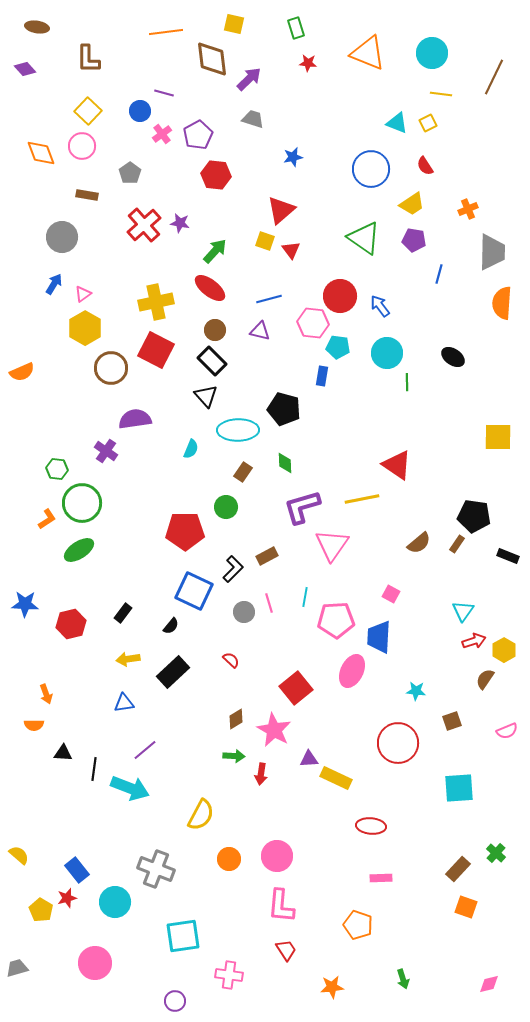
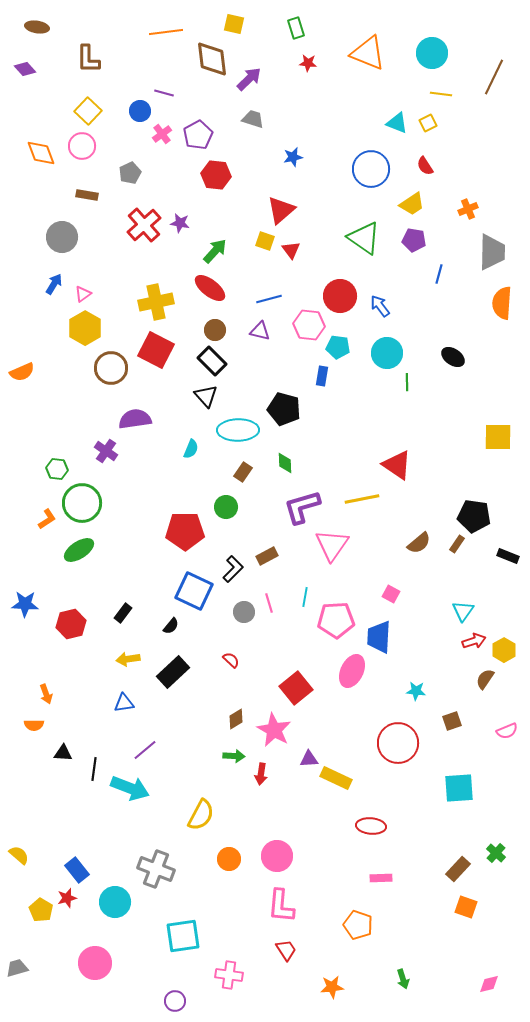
gray pentagon at (130, 173): rotated 10 degrees clockwise
pink hexagon at (313, 323): moved 4 px left, 2 px down
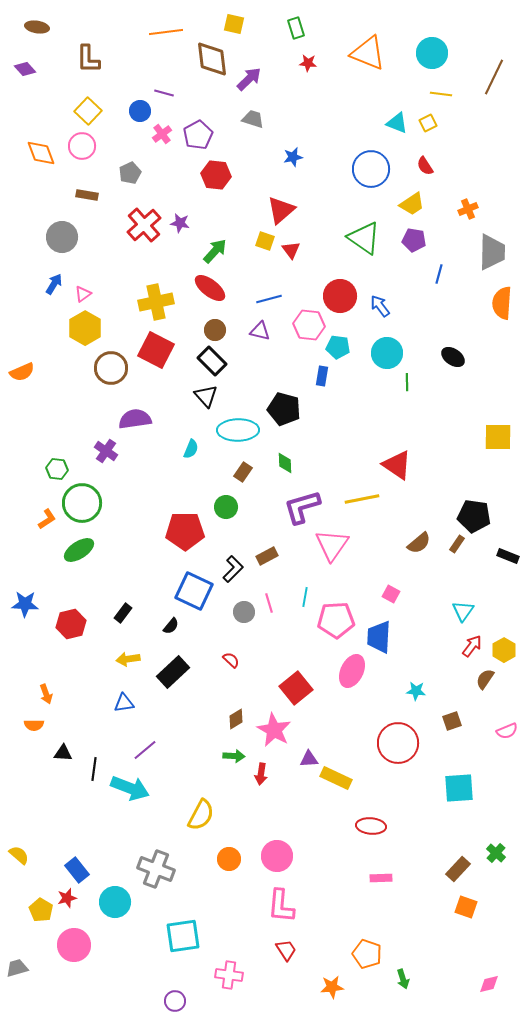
red arrow at (474, 641): moved 2 px left, 5 px down; rotated 35 degrees counterclockwise
orange pentagon at (358, 925): moved 9 px right, 29 px down
pink circle at (95, 963): moved 21 px left, 18 px up
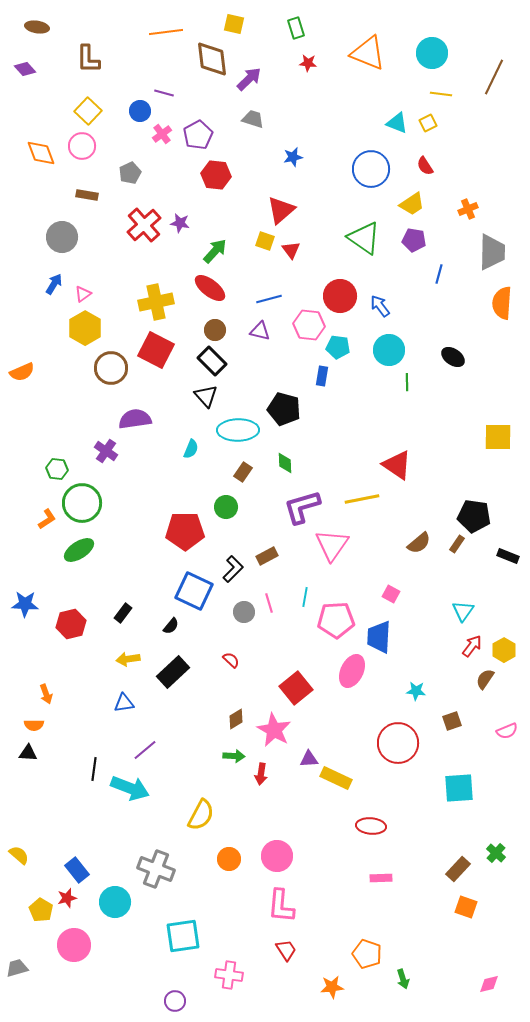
cyan circle at (387, 353): moved 2 px right, 3 px up
black triangle at (63, 753): moved 35 px left
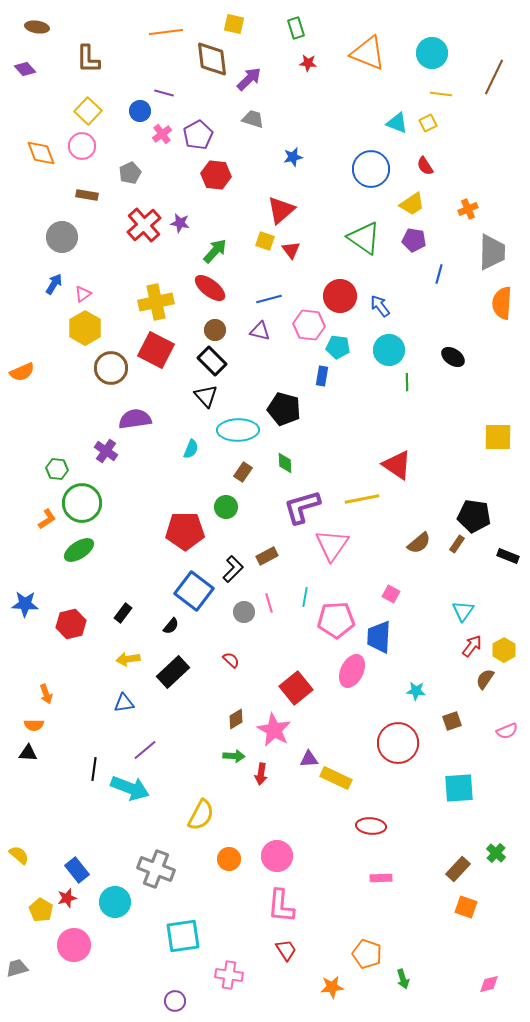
blue square at (194, 591): rotated 12 degrees clockwise
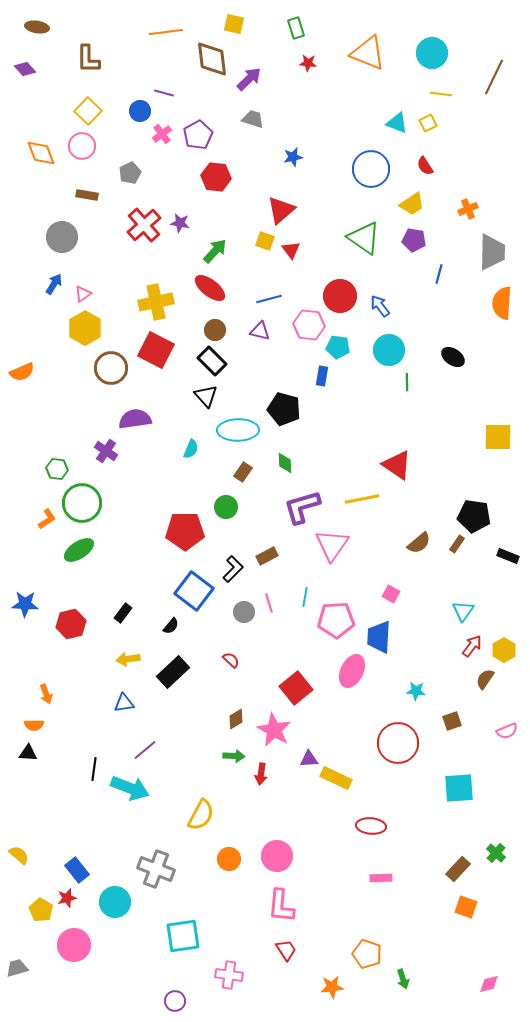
red hexagon at (216, 175): moved 2 px down
